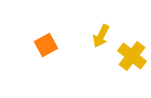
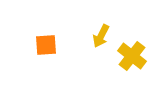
orange square: rotated 25 degrees clockwise
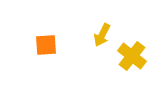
yellow arrow: moved 1 px right, 1 px up
